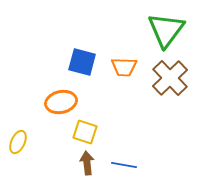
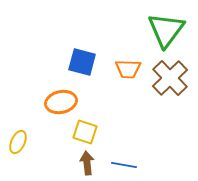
orange trapezoid: moved 4 px right, 2 px down
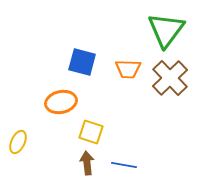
yellow square: moved 6 px right
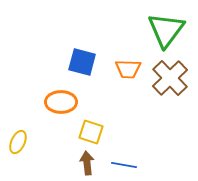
orange ellipse: rotated 12 degrees clockwise
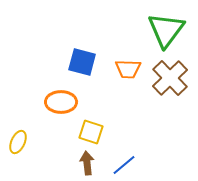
blue line: rotated 50 degrees counterclockwise
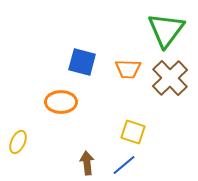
yellow square: moved 42 px right
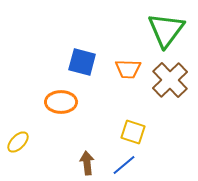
brown cross: moved 2 px down
yellow ellipse: rotated 20 degrees clockwise
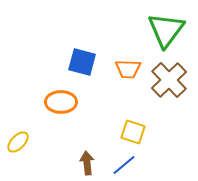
brown cross: moved 1 px left
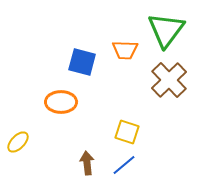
orange trapezoid: moved 3 px left, 19 px up
yellow square: moved 6 px left
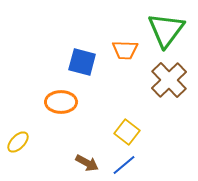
yellow square: rotated 20 degrees clockwise
brown arrow: rotated 125 degrees clockwise
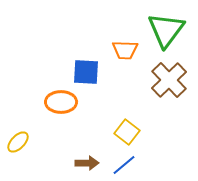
blue square: moved 4 px right, 10 px down; rotated 12 degrees counterclockwise
brown arrow: rotated 30 degrees counterclockwise
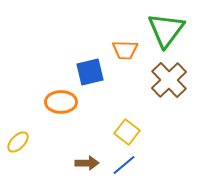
blue square: moved 4 px right; rotated 16 degrees counterclockwise
